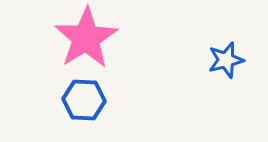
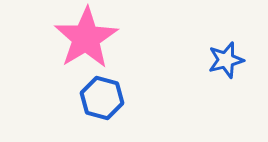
blue hexagon: moved 18 px right, 2 px up; rotated 12 degrees clockwise
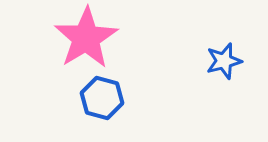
blue star: moved 2 px left, 1 px down
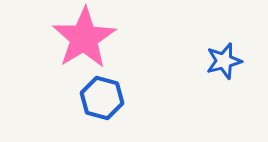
pink star: moved 2 px left
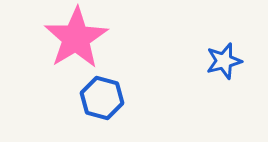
pink star: moved 8 px left
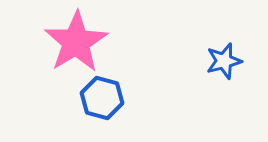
pink star: moved 4 px down
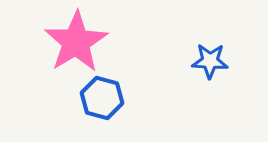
blue star: moved 14 px left; rotated 18 degrees clockwise
